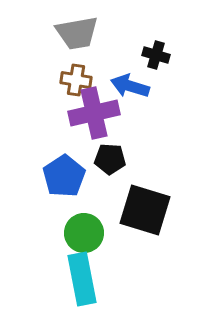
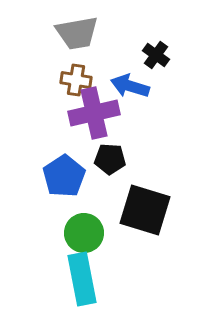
black cross: rotated 20 degrees clockwise
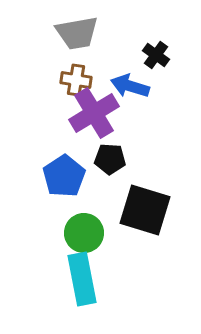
purple cross: rotated 18 degrees counterclockwise
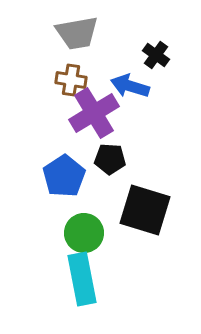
brown cross: moved 5 px left
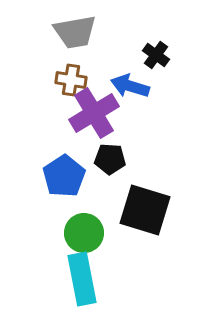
gray trapezoid: moved 2 px left, 1 px up
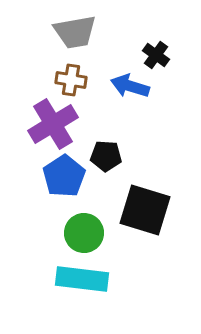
purple cross: moved 41 px left, 11 px down
black pentagon: moved 4 px left, 3 px up
cyan rectangle: rotated 72 degrees counterclockwise
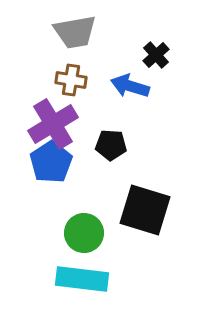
black cross: rotated 12 degrees clockwise
black pentagon: moved 5 px right, 11 px up
blue pentagon: moved 13 px left, 14 px up
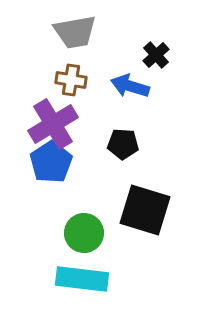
black pentagon: moved 12 px right, 1 px up
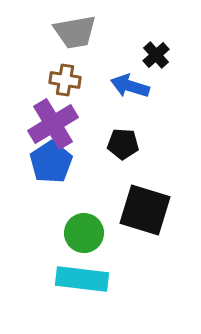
brown cross: moved 6 px left
